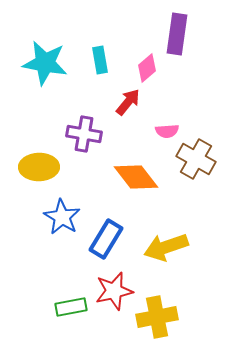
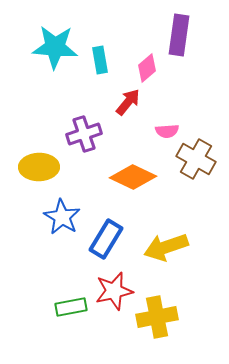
purple rectangle: moved 2 px right, 1 px down
cyan star: moved 10 px right, 16 px up; rotated 6 degrees counterclockwise
purple cross: rotated 28 degrees counterclockwise
orange diamond: moved 3 px left; rotated 27 degrees counterclockwise
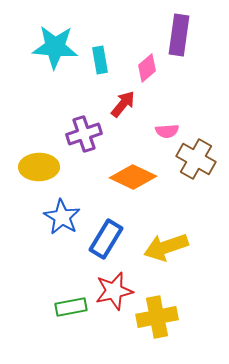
red arrow: moved 5 px left, 2 px down
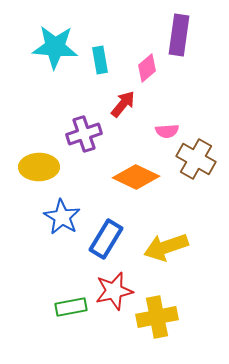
orange diamond: moved 3 px right
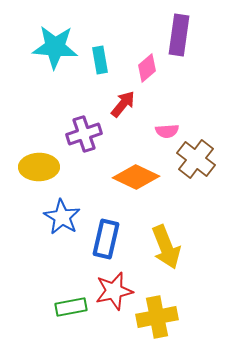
brown cross: rotated 9 degrees clockwise
blue rectangle: rotated 18 degrees counterclockwise
yellow arrow: rotated 93 degrees counterclockwise
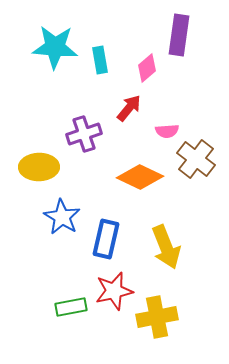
red arrow: moved 6 px right, 4 px down
orange diamond: moved 4 px right
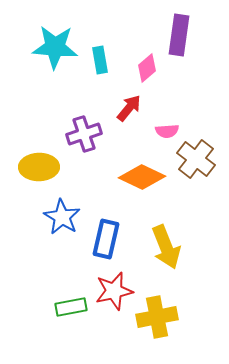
orange diamond: moved 2 px right
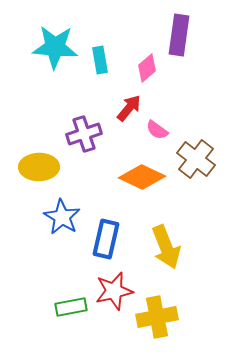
pink semicircle: moved 10 px left, 1 px up; rotated 40 degrees clockwise
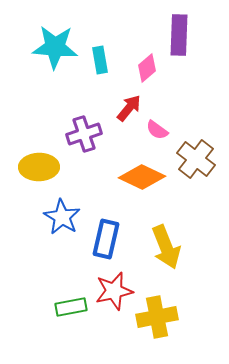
purple rectangle: rotated 6 degrees counterclockwise
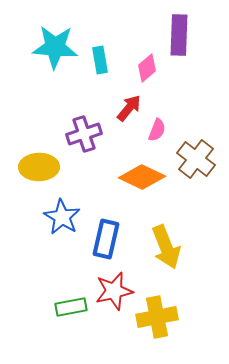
pink semicircle: rotated 105 degrees counterclockwise
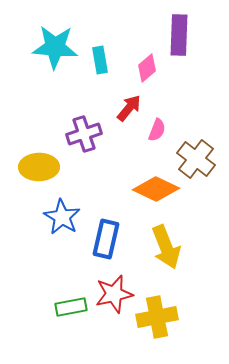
orange diamond: moved 14 px right, 12 px down
red star: moved 3 px down
